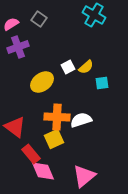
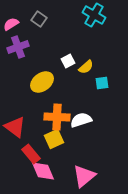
white square: moved 6 px up
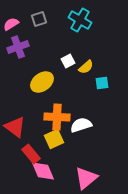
cyan cross: moved 14 px left, 5 px down
gray square: rotated 35 degrees clockwise
white semicircle: moved 5 px down
pink triangle: moved 2 px right, 2 px down
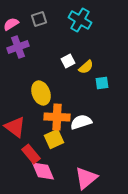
yellow ellipse: moved 1 px left, 11 px down; rotated 75 degrees counterclockwise
white semicircle: moved 3 px up
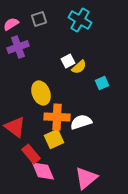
yellow semicircle: moved 7 px left
cyan square: rotated 16 degrees counterclockwise
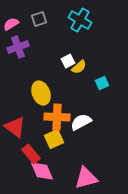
white semicircle: rotated 10 degrees counterclockwise
pink diamond: moved 1 px left
pink triangle: rotated 25 degrees clockwise
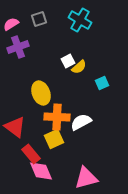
pink diamond: moved 1 px left
